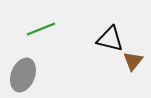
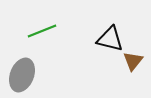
green line: moved 1 px right, 2 px down
gray ellipse: moved 1 px left
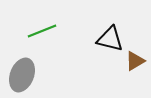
brown triangle: moved 2 px right; rotated 20 degrees clockwise
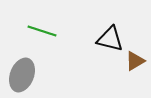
green line: rotated 40 degrees clockwise
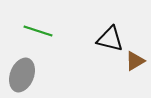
green line: moved 4 px left
